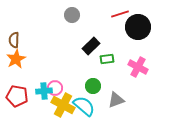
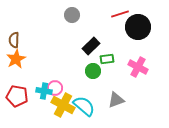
green circle: moved 15 px up
cyan cross: rotated 14 degrees clockwise
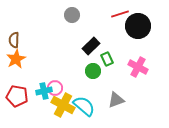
black circle: moved 1 px up
green rectangle: rotated 72 degrees clockwise
cyan cross: rotated 21 degrees counterclockwise
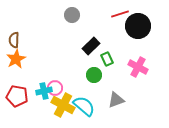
green circle: moved 1 px right, 4 px down
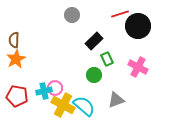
black rectangle: moved 3 px right, 5 px up
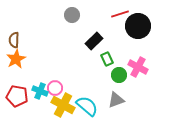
green circle: moved 25 px right
cyan cross: moved 4 px left; rotated 35 degrees clockwise
cyan semicircle: moved 3 px right
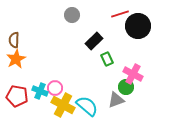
pink cross: moved 5 px left, 7 px down
green circle: moved 7 px right, 12 px down
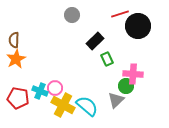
black rectangle: moved 1 px right
pink cross: rotated 24 degrees counterclockwise
green circle: moved 1 px up
red pentagon: moved 1 px right, 2 px down
gray triangle: rotated 24 degrees counterclockwise
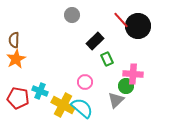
red line: moved 1 px right, 6 px down; rotated 66 degrees clockwise
pink circle: moved 30 px right, 6 px up
cyan semicircle: moved 5 px left, 2 px down
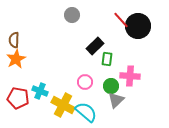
black rectangle: moved 5 px down
green rectangle: rotated 32 degrees clockwise
pink cross: moved 3 px left, 2 px down
green circle: moved 15 px left
cyan semicircle: moved 4 px right, 4 px down
